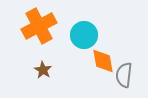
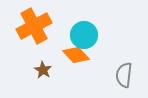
orange cross: moved 5 px left
orange diamond: moved 27 px left, 6 px up; rotated 32 degrees counterclockwise
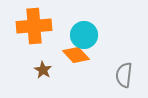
orange cross: rotated 24 degrees clockwise
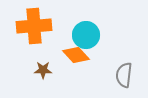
cyan circle: moved 2 px right
brown star: rotated 30 degrees counterclockwise
